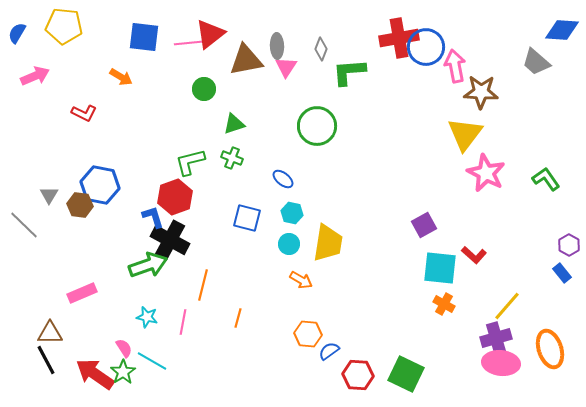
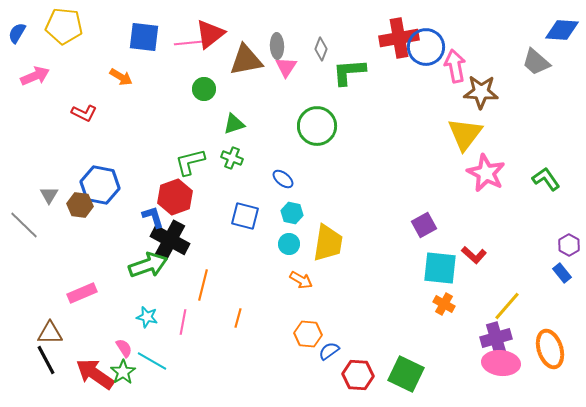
blue square at (247, 218): moved 2 px left, 2 px up
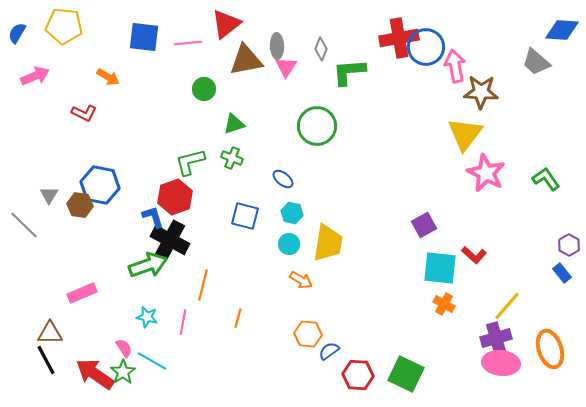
red triangle at (210, 34): moved 16 px right, 10 px up
orange arrow at (121, 77): moved 13 px left
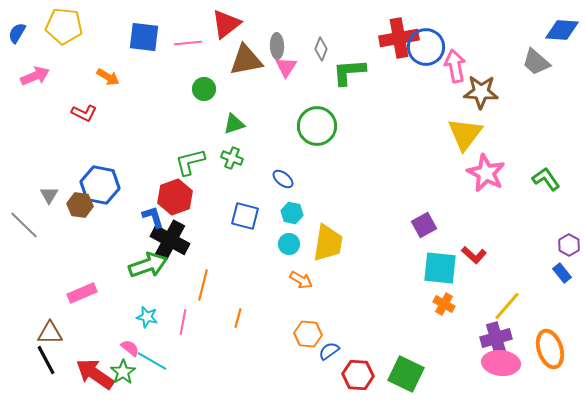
pink semicircle at (124, 348): moved 6 px right; rotated 18 degrees counterclockwise
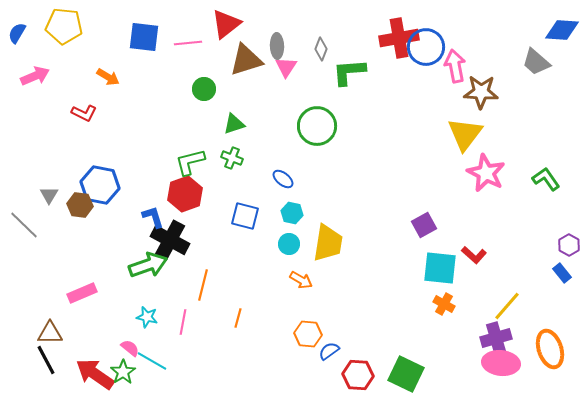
brown triangle at (246, 60): rotated 6 degrees counterclockwise
red hexagon at (175, 197): moved 10 px right, 3 px up
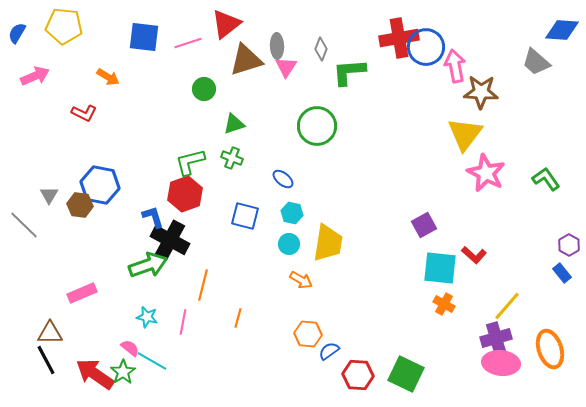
pink line at (188, 43): rotated 12 degrees counterclockwise
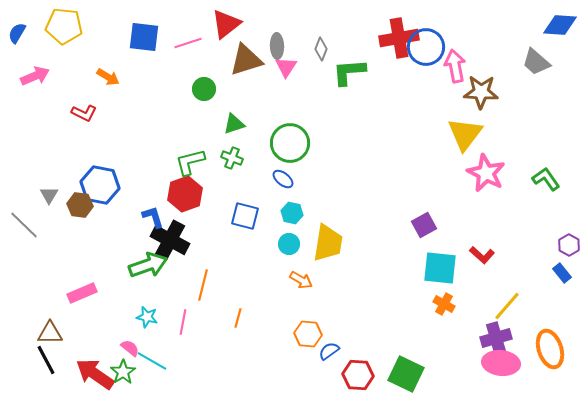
blue diamond at (562, 30): moved 2 px left, 5 px up
green circle at (317, 126): moved 27 px left, 17 px down
red L-shape at (474, 255): moved 8 px right
